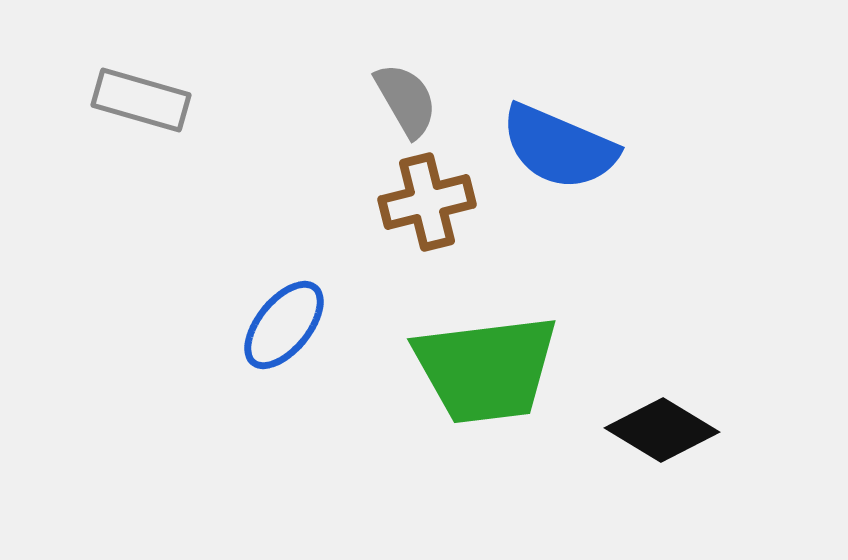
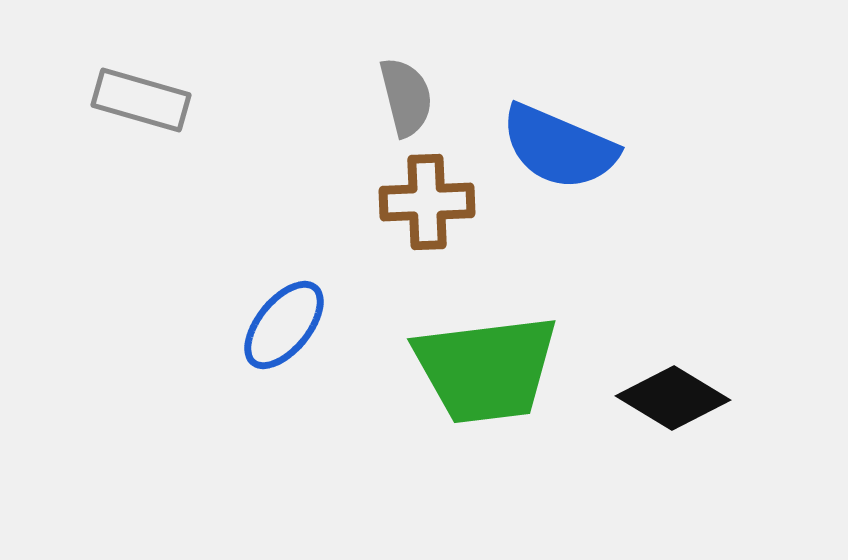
gray semicircle: moved 3 px up; rotated 16 degrees clockwise
brown cross: rotated 12 degrees clockwise
black diamond: moved 11 px right, 32 px up
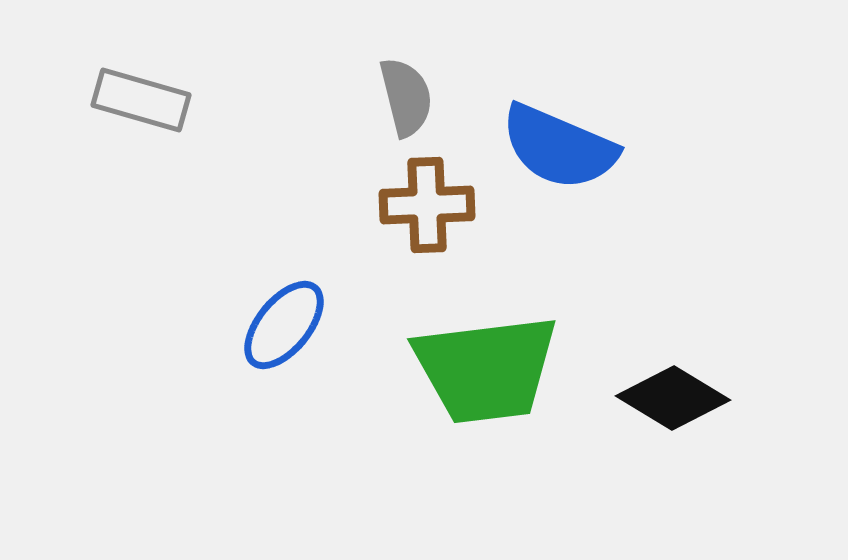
brown cross: moved 3 px down
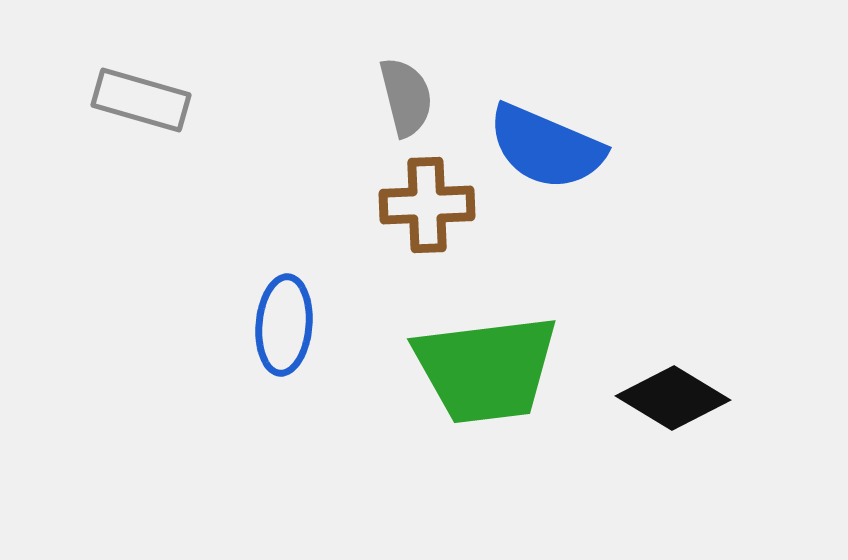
blue semicircle: moved 13 px left
blue ellipse: rotated 34 degrees counterclockwise
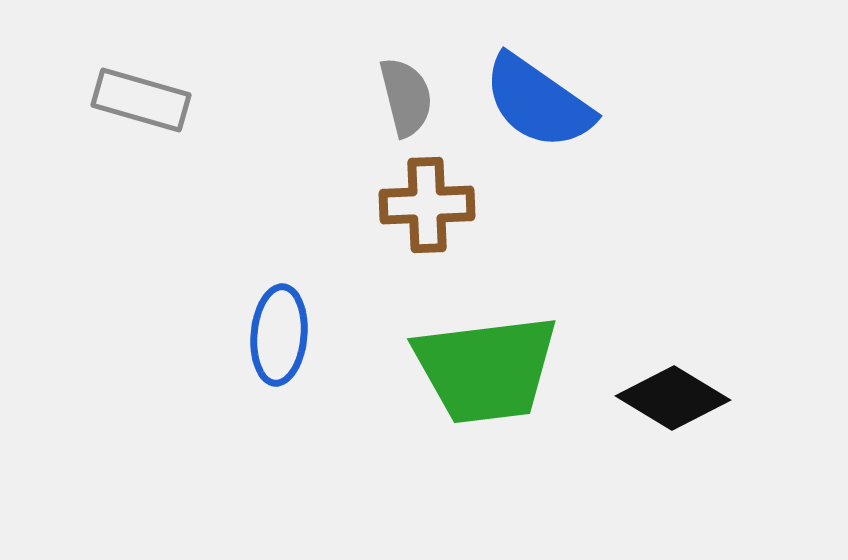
blue semicircle: moved 8 px left, 45 px up; rotated 12 degrees clockwise
blue ellipse: moved 5 px left, 10 px down
